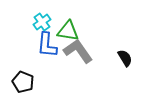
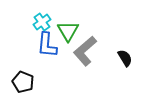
green triangle: rotated 50 degrees clockwise
gray L-shape: moved 7 px right; rotated 96 degrees counterclockwise
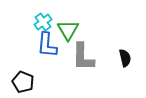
cyan cross: moved 1 px right
green triangle: moved 1 px up
gray L-shape: moved 2 px left, 6 px down; rotated 48 degrees counterclockwise
black semicircle: rotated 18 degrees clockwise
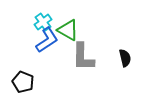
green triangle: rotated 30 degrees counterclockwise
blue L-shape: moved 5 px up; rotated 128 degrees counterclockwise
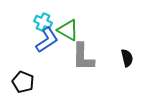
cyan cross: rotated 30 degrees counterclockwise
black semicircle: moved 2 px right
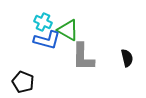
blue L-shape: rotated 48 degrees clockwise
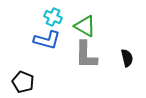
cyan cross: moved 10 px right, 5 px up
green triangle: moved 17 px right, 4 px up
gray L-shape: moved 3 px right, 2 px up
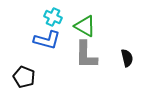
black pentagon: moved 1 px right, 5 px up
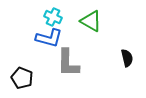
green triangle: moved 6 px right, 5 px up
blue L-shape: moved 2 px right, 2 px up
gray L-shape: moved 18 px left, 8 px down
black pentagon: moved 2 px left, 1 px down
